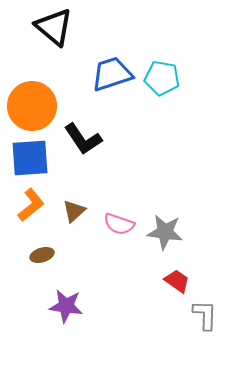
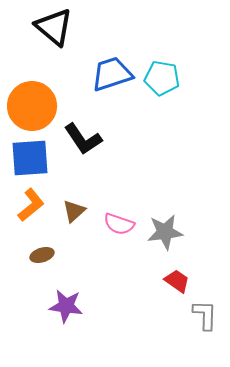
gray star: rotated 15 degrees counterclockwise
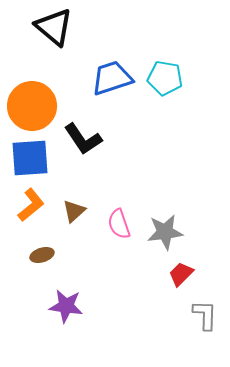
blue trapezoid: moved 4 px down
cyan pentagon: moved 3 px right
pink semicircle: rotated 52 degrees clockwise
red trapezoid: moved 4 px right, 7 px up; rotated 80 degrees counterclockwise
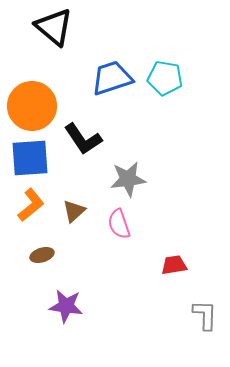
gray star: moved 37 px left, 53 px up
red trapezoid: moved 7 px left, 9 px up; rotated 36 degrees clockwise
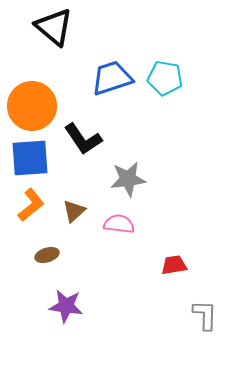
pink semicircle: rotated 116 degrees clockwise
brown ellipse: moved 5 px right
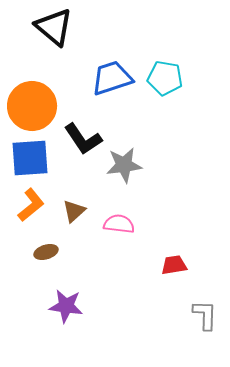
gray star: moved 4 px left, 14 px up
brown ellipse: moved 1 px left, 3 px up
